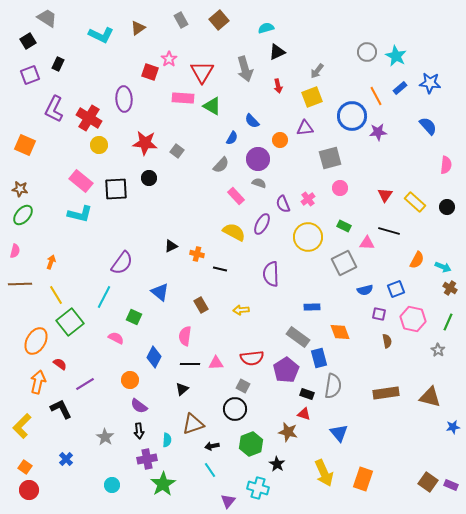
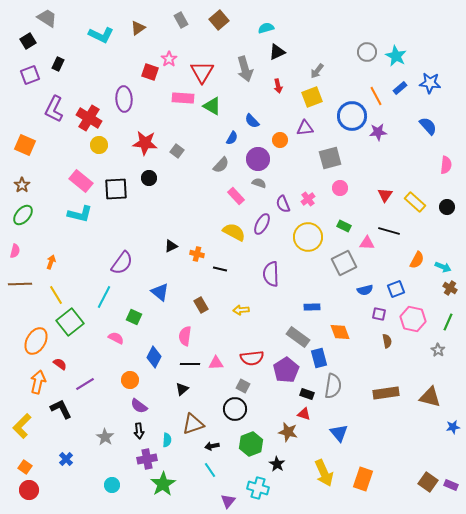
brown star at (20, 189): moved 2 px right, 4 px up; rotated 28 degrees clockwise
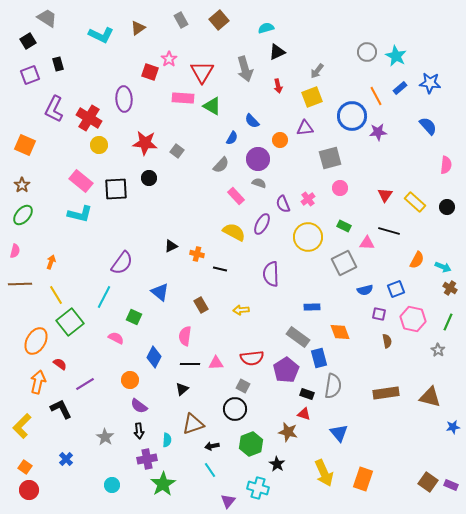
black rectangle at (58, 64): rotated 40 degrees counterclockwise
